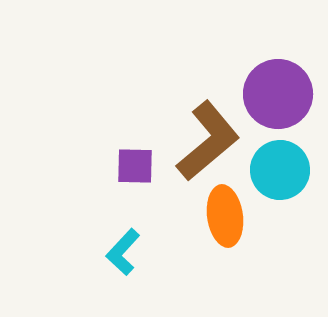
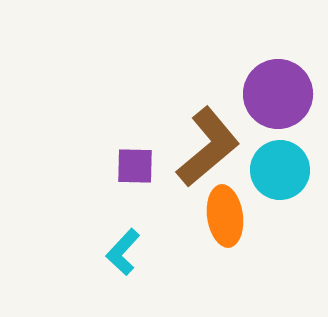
brown L-shape: moved 6 px down
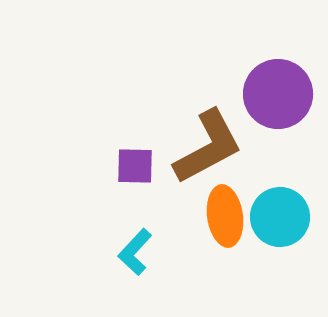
brown L-shape: rotated 12 degrees clockwise
cyan circle: moved 47 px down
cyan L-shape: moved 12 px right
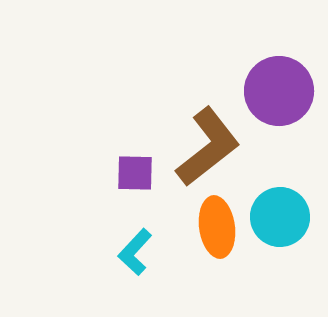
purple circle: moved 1 px right, 3 px up
brown L-shape: rotated 10 degrees counterclockwise
purple square: moved 7 px down
orange ellipse: moved 8 px left, 11 px down
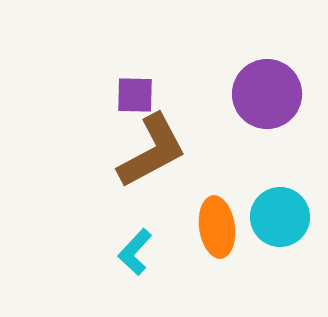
purple circle: moved 12 px left, 3 px down
brown L-shape: moved 56 px left, 4 px down; rotated 10 degrees clockwise
purple square: moved 78 px up
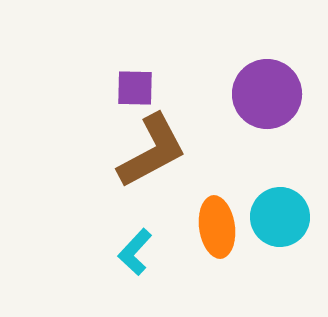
purple square: moved 7 px up
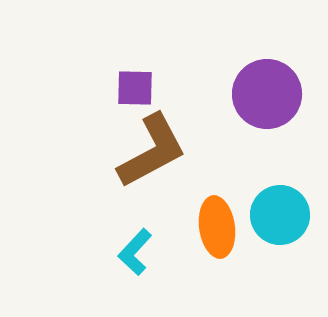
cyan circle: moved 2 px up
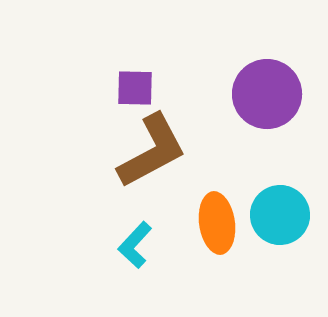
orange ellipse: moved 4 px up
cyan L-shape: moved 7 px up
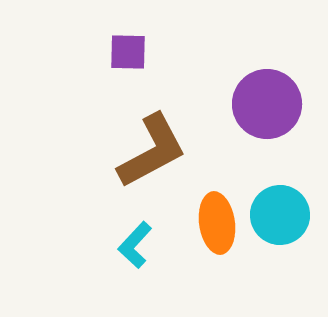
purple square: moved 7 px left, 36 px up
purple circle: moved 10 px down
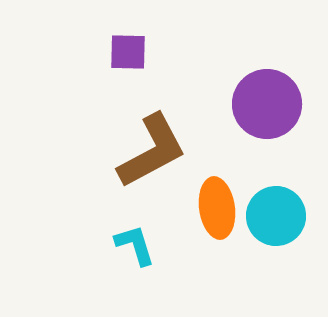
cyan circle: moved 4 px left, 1 px down
orange ellipse: moved 15 px up
cyan L-shape: rotated 120 degrees clockwise
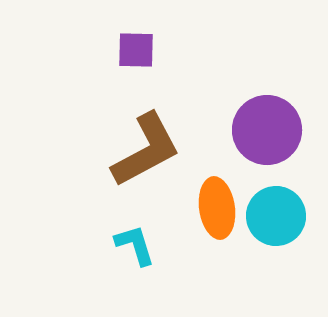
purple square: moved 8 px right, 2 px up
purple circle: moved 26 px down
brown L-shape: moved 6 px left, 1 px up
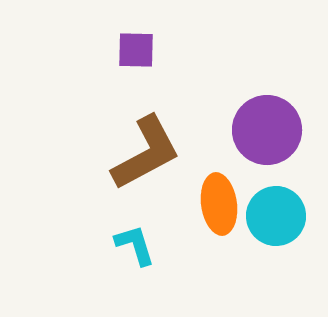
brown L-shape: moved 3 px down
orange ellipse: moved 2 px right, 4 px up
